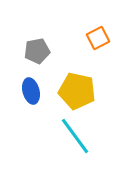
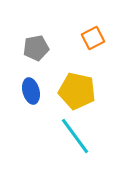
orange square: moved 5 px left
gray pentagon: moved 1 px left, 3 px up
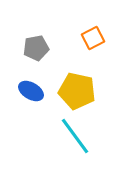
blue ellipse: rotated 45 degrees counterclockwise
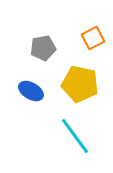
gray pentagon: moved 7 px right
yellow pentagon: moved 3 px right, 7 px up
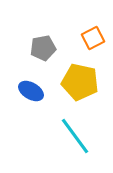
yellow pentagon: moved 2 px up
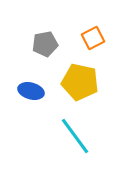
gray pentagon: moved 2 px right, 4 px up
blue ellipse: rotated 15 degrees counterclockwise
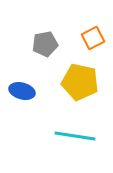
blue ellipse: moved 9 px left
cyan line: rotated 45 degrees counterclockwise
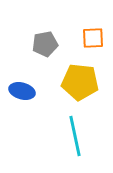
orange square: rotated 25 degrees clockwise
yellow pentagon: rotated 6 degrees counterclockwise
cyan line: rotated 69 degrees clockwise
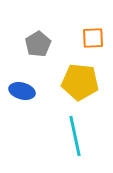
gray pentagon: moved 7 px left; rotated 20 degrees counterclockwise
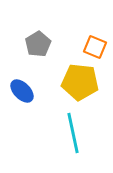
orange square: moved 2 px right, 9 px down; rotated 25 degrees clockwise
blue ellipse: rotated 30 degrees clockwise
cyan line: moved 2 px left, 3 px up
